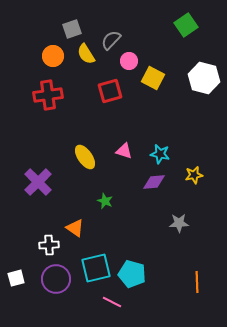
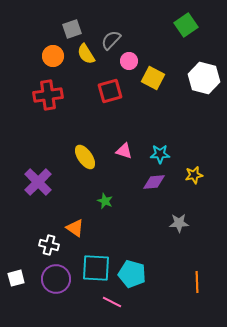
cyan star: rotated 12 degrees counterclockwise
white cross: rotated 18 degrees clockwise
cyan square: rotated 16 degrees clockwise
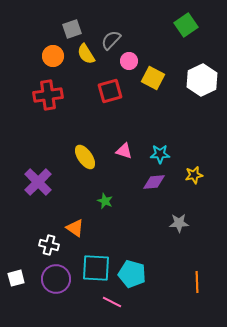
white hexagon: moved 2 px left, 2 px down; rotated 20 degrees clockwise
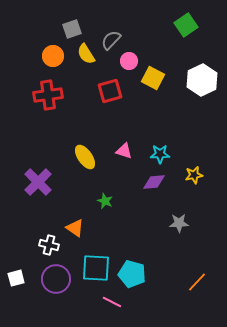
orange line: rotated 45 degrees clockwise
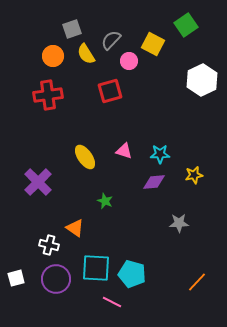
yellow square: moved 34 px up
